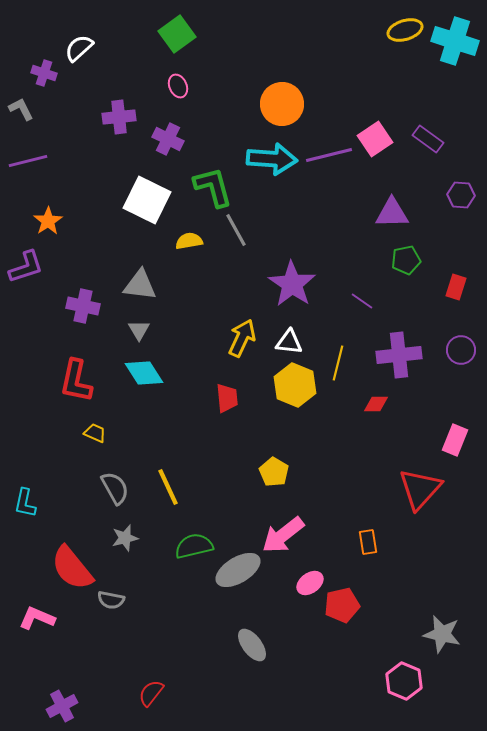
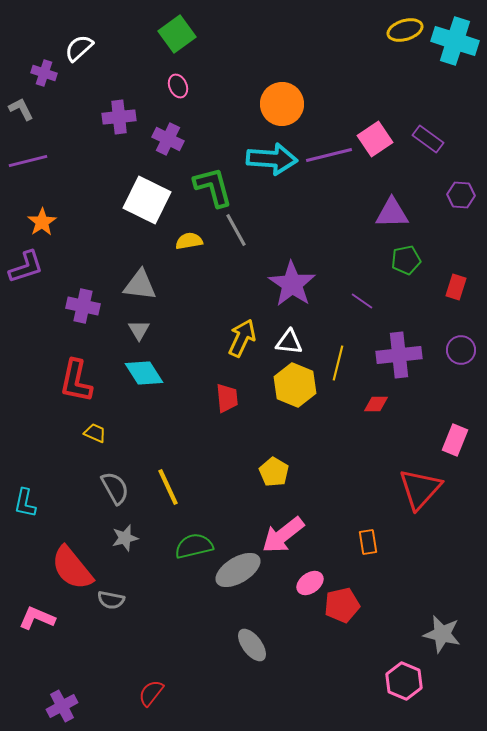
orange star at (48, 221): moved 6 px left, 1 px down
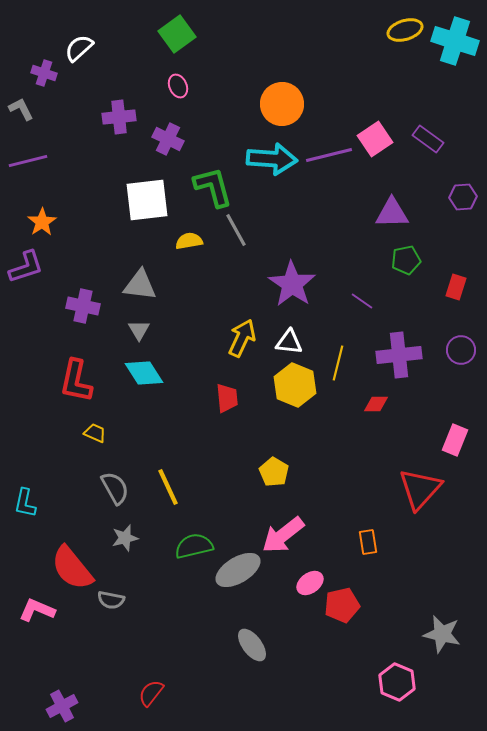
purple hexagon at (461, 195): moved 2 px right, 2 px down; rotated 8 degrees counterclockwise
white square at (147, 200): rotated 33 degrees counterclockwise
pink L-shape at (37, 618): moved 8 px up
pink hexagon at (404, 681): moved 7 px left, 1 px down
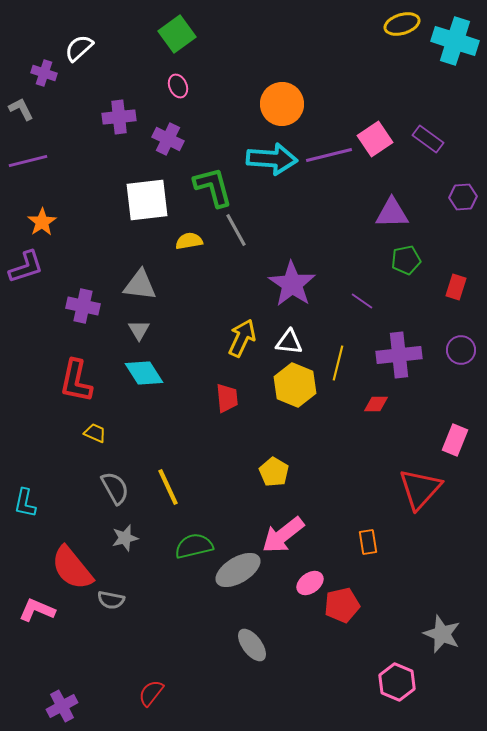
yellow ellipse at (405, 30): moved 3 px left, 6 px up
gray star at (442, 634): rotated 9 degrees clockwise
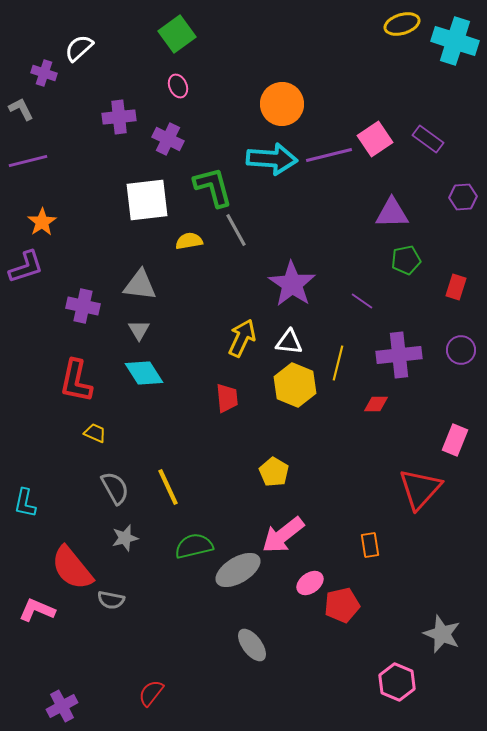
orange rectangle at (368, 542): moved 2 px right, 3 px down
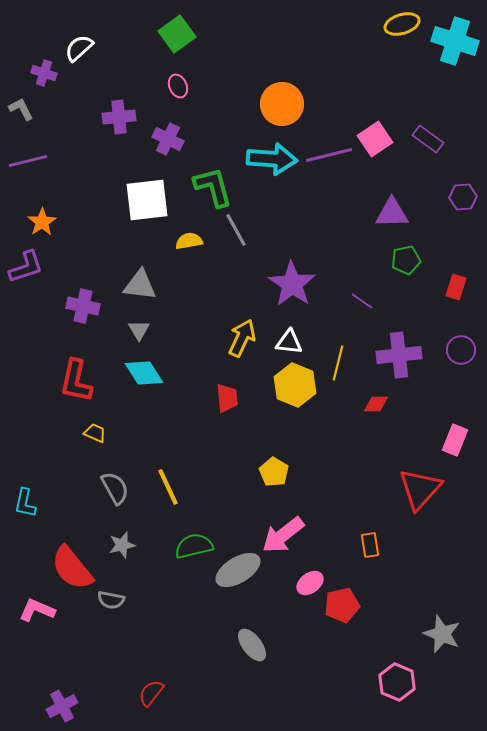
gray star at (125, 538): moved 3 px left, 7 px down
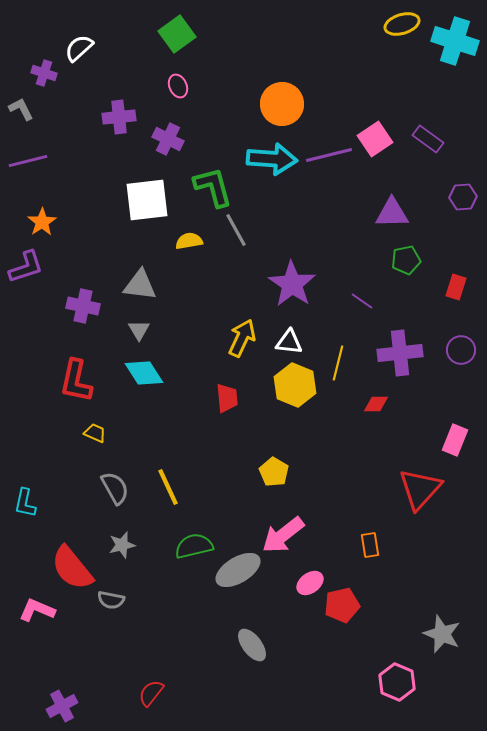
purple cross at (399, 355): moved 1 px right, 2 px up
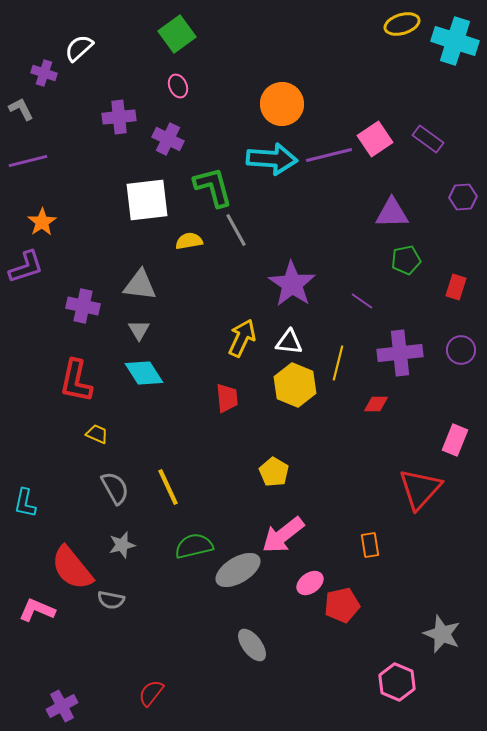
yellow trapezoid at (95, 433): moved 2 px right, 1 px down
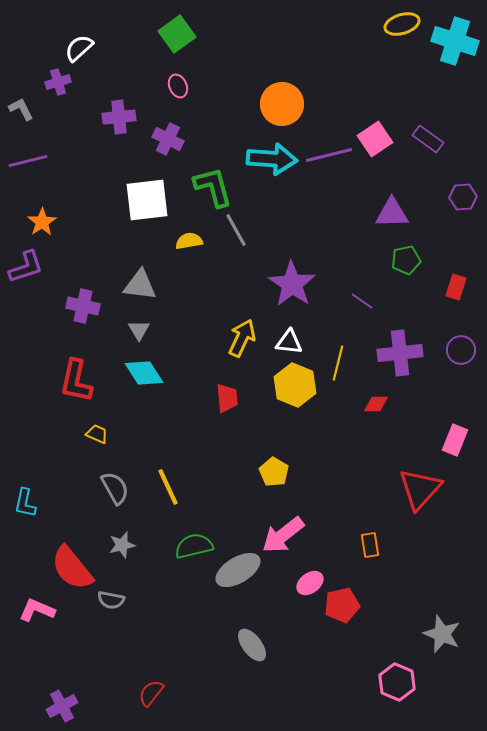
purple cross at (44, 73): moved 14 px right, 9 px down; rotated 35 degrees counterclockwise
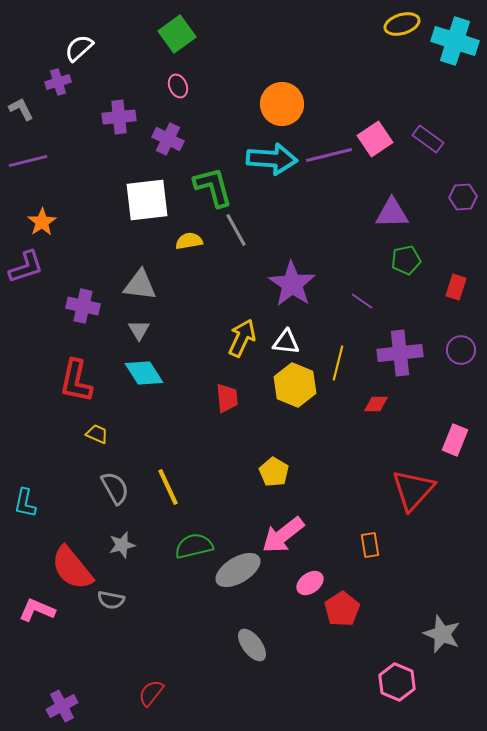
white triangle at (289, 342): moved 3 px left
red triangle at (420, 489): moved 7 px left, 1 px down
red pentagon at (342, 605): moved 4 px down; rotated 20 degrees counterclockwise
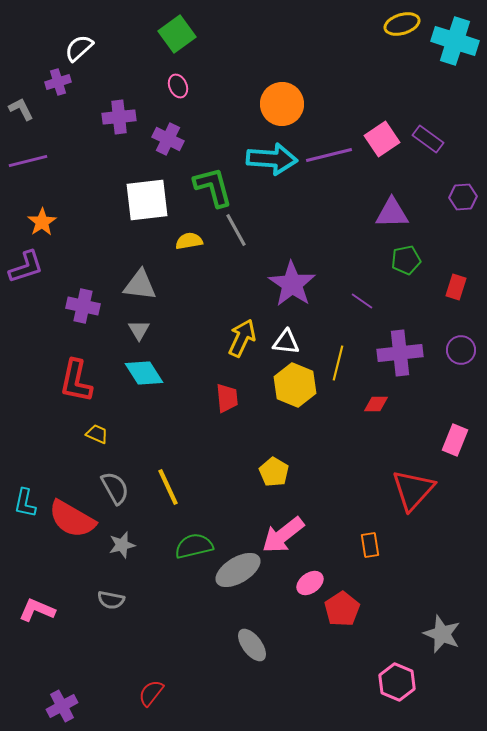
pink square at (375, 139): moved 7 px right
red semicircle at (72, 568): moved 49 px up; rotated 21 degrees counterclockwise
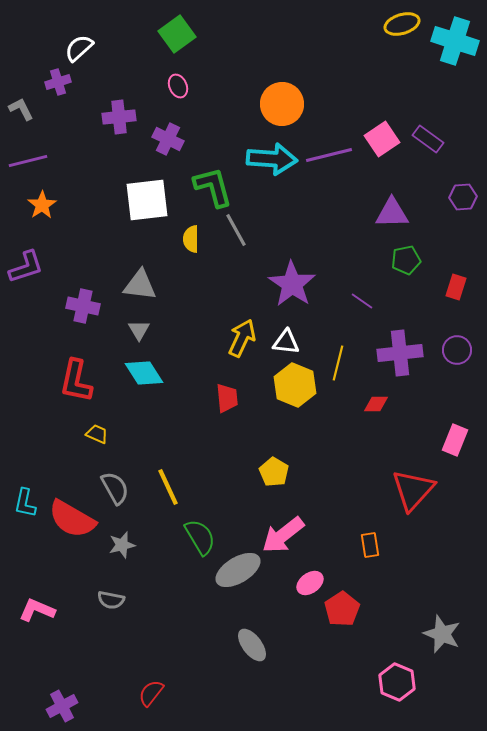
orange star at (42, 222): moved 17 px up
yellow semicircle at (189, 241): moved 2 px right, 2 px up; rotated 80 degrees counterclockwise
purple circle at (461, 350): moved 4 px left
green semicircle at (194, 546): moved 6 px right, 9 px up; rotated 72 degrees clockwise
